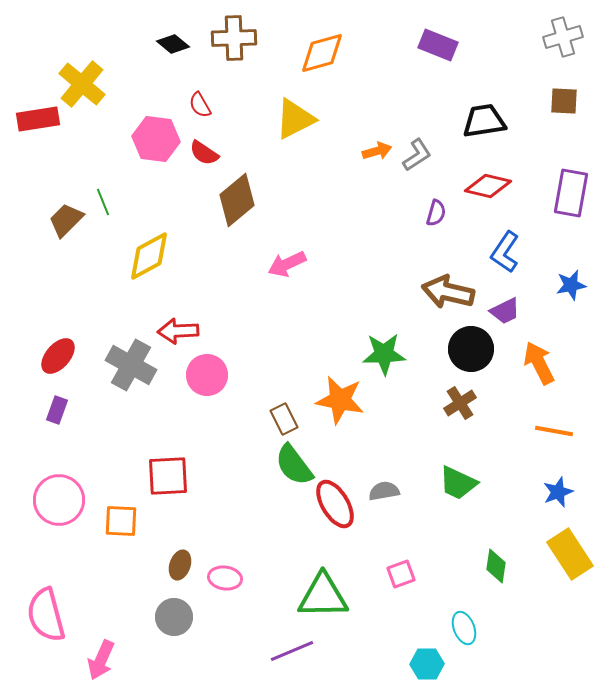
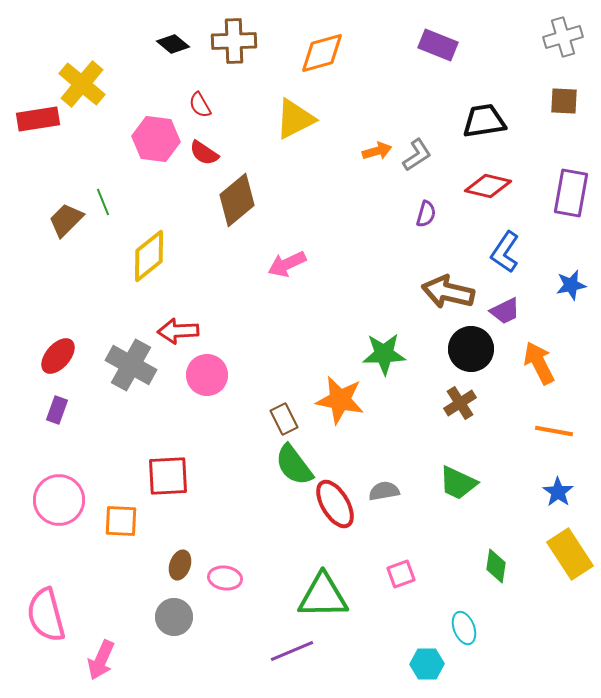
brown cross at (234, 38): moved 3 px down
purple semicircle at (436, 213): moved 10 px left, 1 px down
yellow diamond at (149, 256): rotated 10 degrees counterclockwise
blue star at (558, 492): rotated 16 degrees counterclockwise
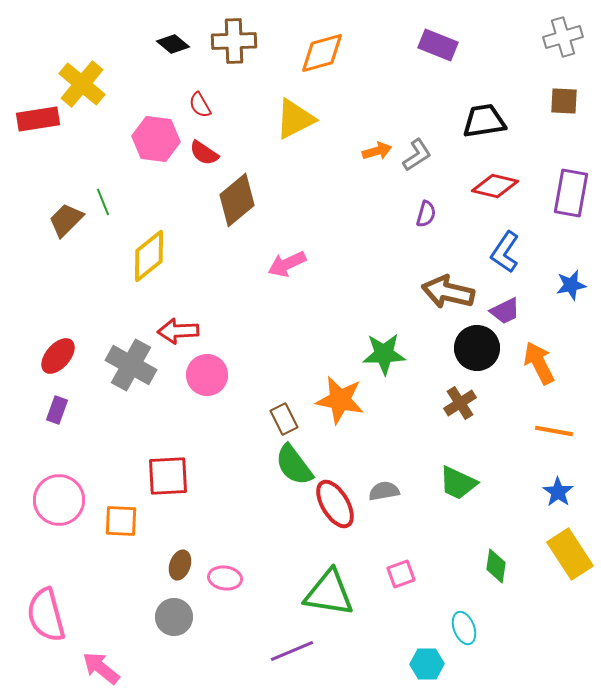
red diamond at (488, 186): moved 7 px right
black circle at (471, 349): moved 6 px right, 1 px up
green triangle at (323, 596): moved 6 px right, 3 px up; rotated 10 degrees clockwise
pink arrow at (101, 660): moved 8 px down; rotated 105 degrees clockwise
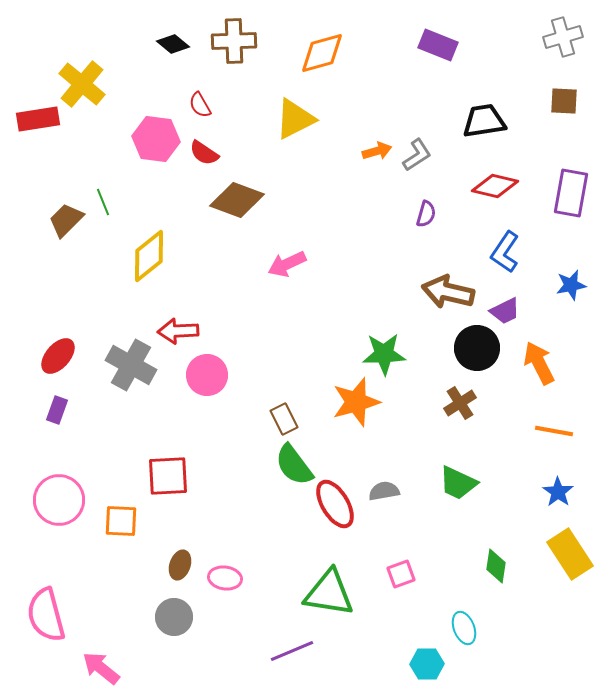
brown diamond at (237, 200): rotated 60 degrees clockwise
orange star at (340, 400): moved 16 px right, 2 px down; rotated 27 degrees counterclockwise
